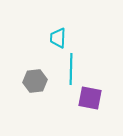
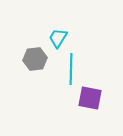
cyan trapezoid: rotated 30 degrees clockwise
gray hexagon: moved 22 px up
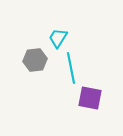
gray hexagon: moved 1 px down
cyan line: moved 1 px up; rotated 12 degrees counterclockwise
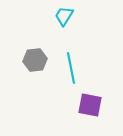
cyan trapezoid: moved 6 px right, 22 px up
purple square: moved 7 px down
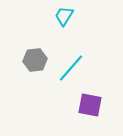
cyan line: rotated 52 degrees clockwise
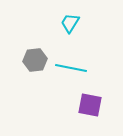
cyan trapezoid: moved 6 px right, 7 px down
cyan line: rotated 60 degrees clockwise
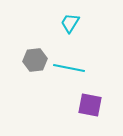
cyan line: moved 2 px left
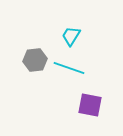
cyan trapezoid: moved 1 px right, 13 px down
cyan line: rotated 8 degrees clockwise
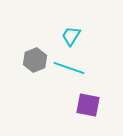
gray hexagon: rotated 15 degrees counterclockwise
purple square: moved 2 px left
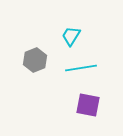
cyan line: moved 12 px right; rotated 28 degrees counterclockwise
